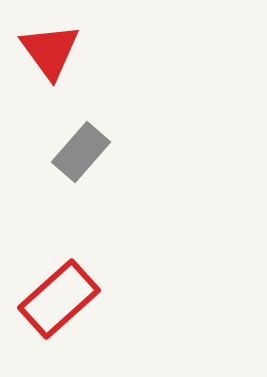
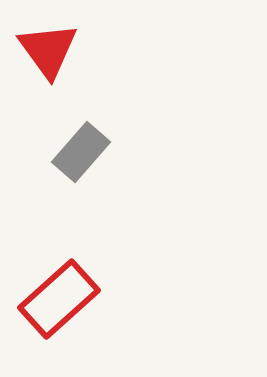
red triangle: moved 2 px left, 1 px up
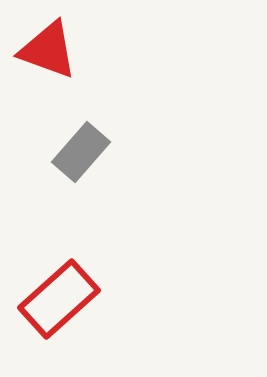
red triangle: rotated 34 degrees counterclockwise
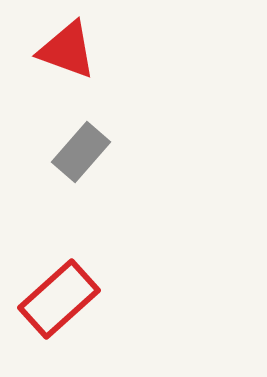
red triangle: moved 19 px right
